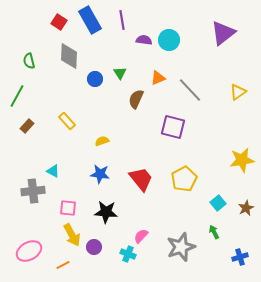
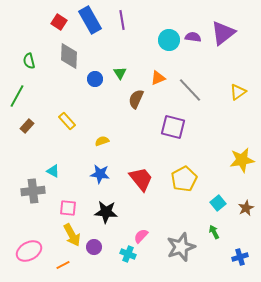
purple semicircle: moved 49 px right, 3 px up
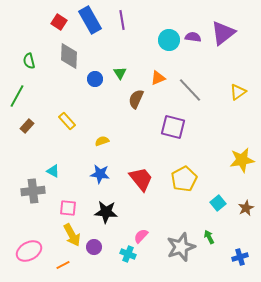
green arrow: moved 5 px left, 5 px down
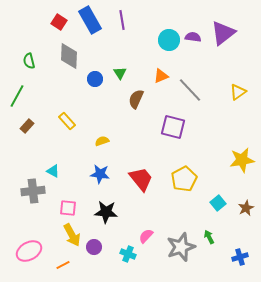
orange triangle: moved 3 px right, 2 px up
pink semicircle: moved 5 px right
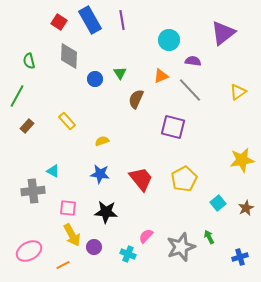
purple semicircle: moved 24 px down
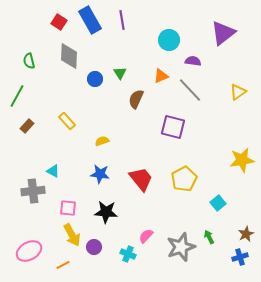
brown star: moved 26 px down
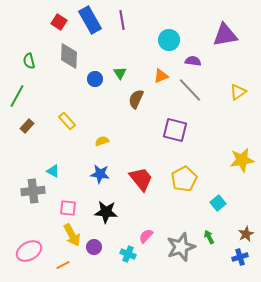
purple triangle: moved 2 px right, 2 px down; rotated 28 degrees clockwise
purple square: moved 2 px right, 3 px down
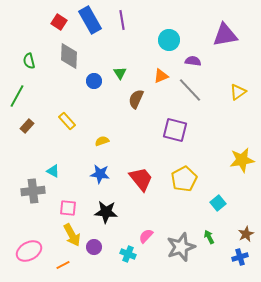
blue circle: moved 1 px left, 2 px down
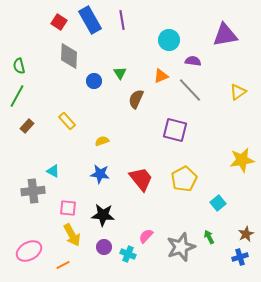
green semicircle: moved 10 px left, 5 px down
black star: moved 3 px left, 3 px down
purple circle: moved 10 px right
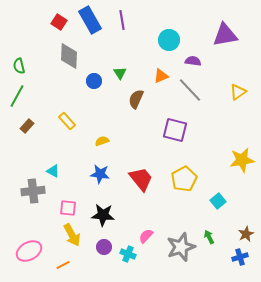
cyan square: moved 2 px up
